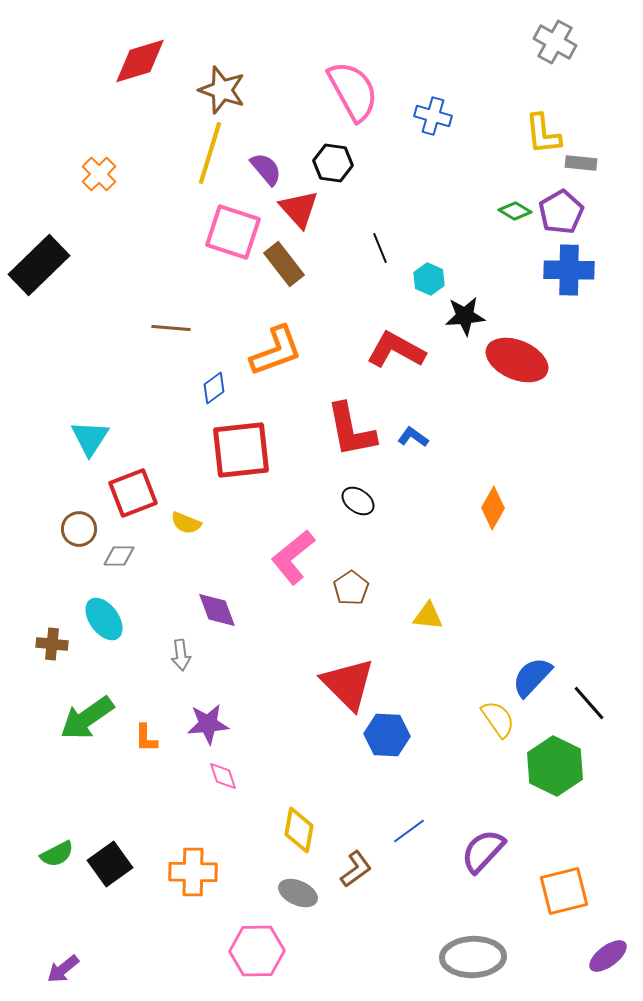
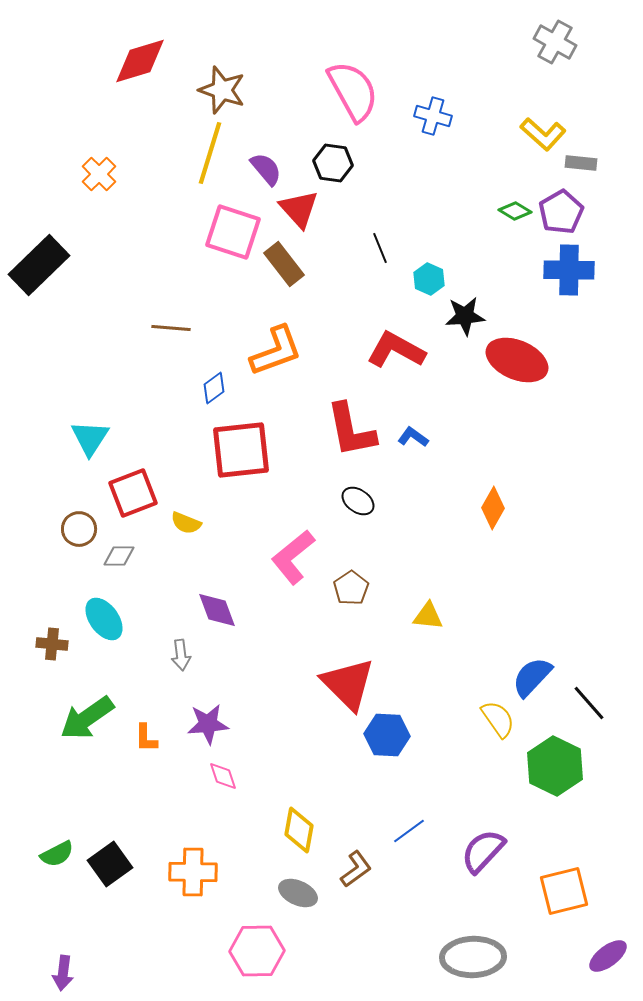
yellow L-shape at (543, 134): rotated 42 degrees counterclockwise
purple arrow at (63, 969): moved 4 px down; rotated 44 degrees counterclockwise
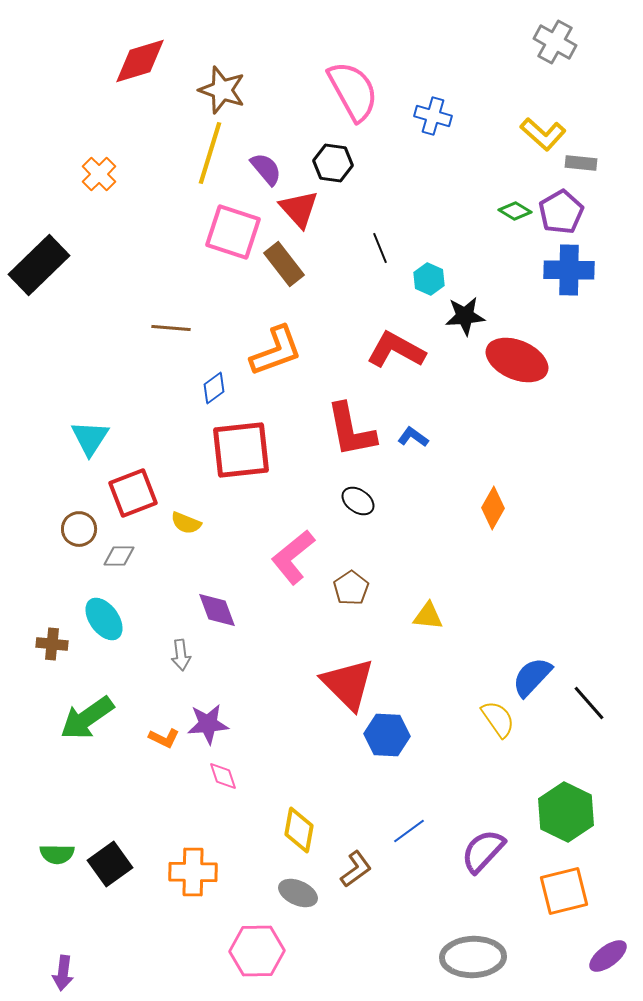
orange L-shape at (146, 738): moved 18 px right; rotated 64 degrees counterclockwise
green hexagon at (555, 766): moved 11 px right, 46 px down
green semicircle at (57, 854): rotated 28 degrees clockwise
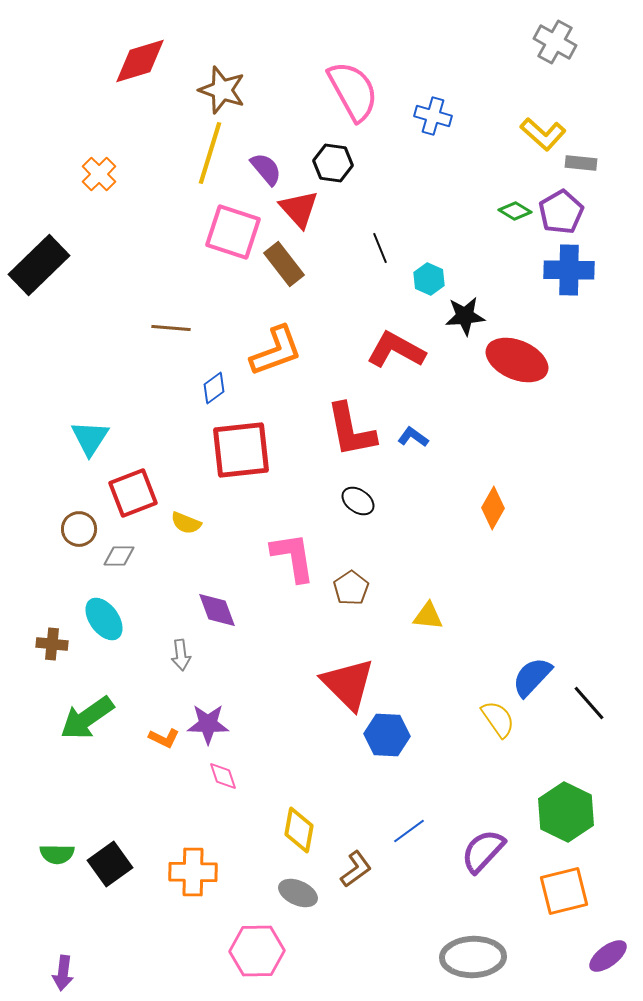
pink L-shape at (293, 557): rotated 120 degrees clockwise
purple star at (208, 724): rotated 6 degrees clockwise
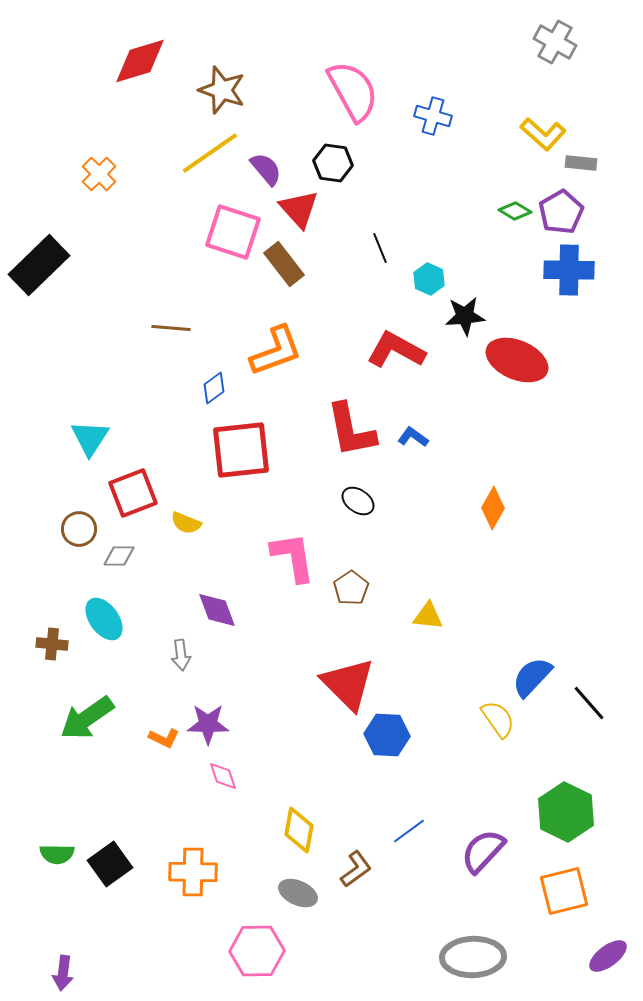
yellow line at (210, 153): rotated 38 degrees clockwise
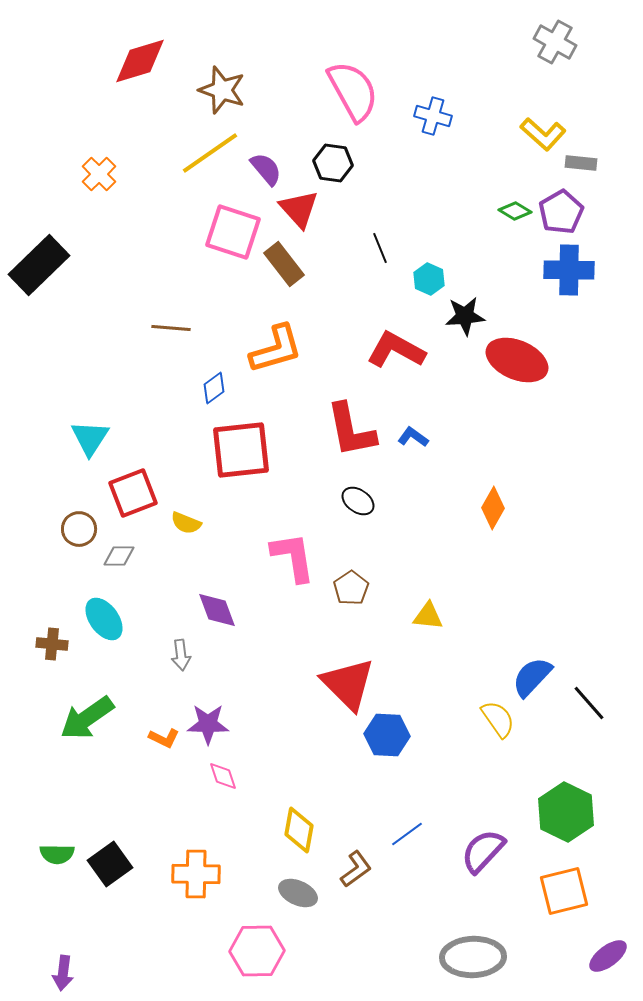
orange L-shape at (276, 351): moved 2 px up; rotated 4 degrees clockwise
blue line at (409, 831): moved 2 px left, 3 px down
orange cross at (193, 872): moved 3 px right, 2 px down
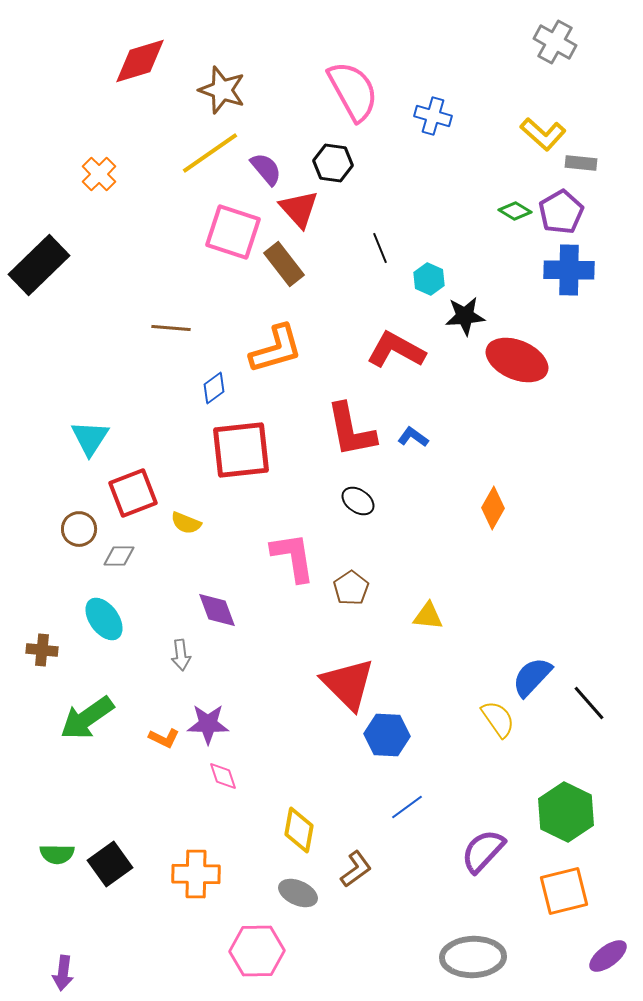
brown cross at (52, 644): moved 10 px left, 6 px down
blue line at (407, 834): moved 27 px up
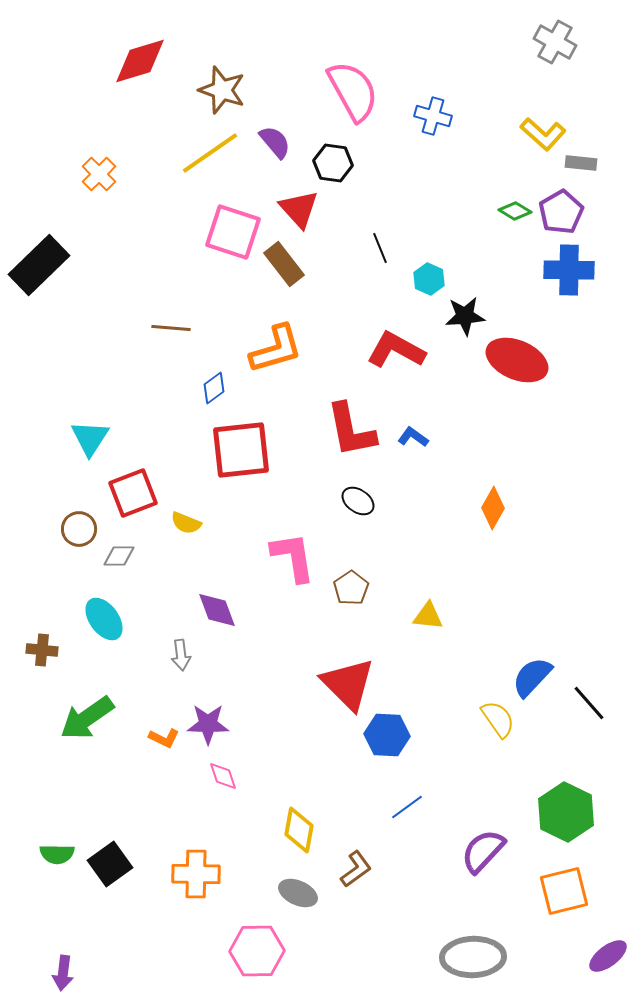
purple semicircle at (266, 169): moved 9 px right, 27 px up
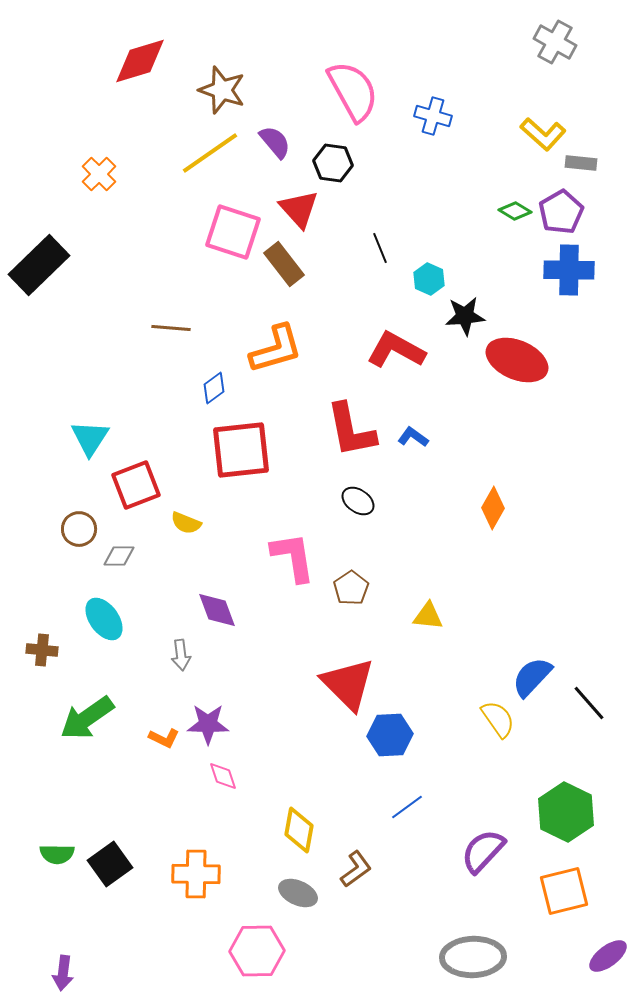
red square at (133, 493): moved 3 px right, 8 px up
blue hexagon at (387, 735): moved 3 px right; rotated 6 degrees counterclockwise
